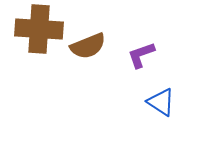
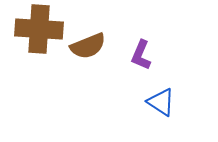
purple L-shape: rotated 48 degrees counterclockwise
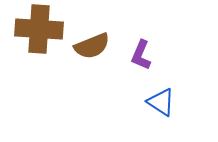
brown semicircle: moved 4 px right
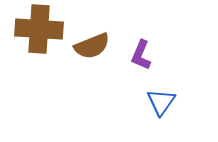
blue triangle: rotated 32 degrees clockwise
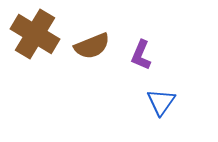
brown cross: moved 4 px left, 5 px down; rotated 27 degrees clockwise
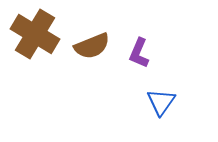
purple L-shape: moved 2 px left, 2 px up
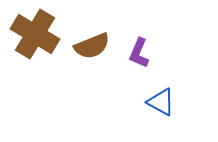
blue triangle: rotated 36 degrees counterclockwise
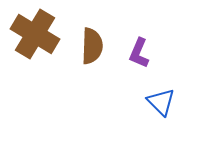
brown semicircle: rotated 66 degrees counterclockwise
blue triangle: rotated 16 degrees clockwise
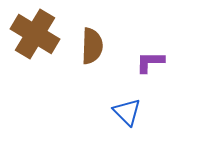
purple L-shape: moved 11 px right, 9 px down; rotated 68 degrees clockwise
blue triangle: moved 34 px left, 10 px down
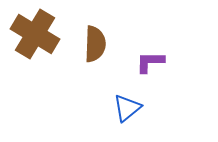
brown semicircle: moved 3 px right, 2 px up
blue triangle: moved 4 px up; rotated 36 degrees clockwise
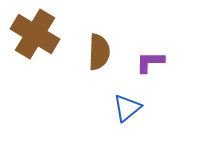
brown semicircle: moved 4 px right, 8 px down
